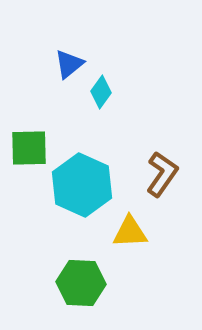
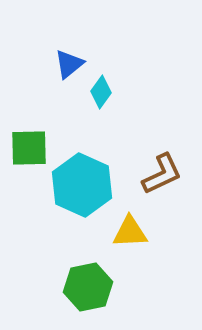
brown L-shape: rotated 30 degrees clockwise
green hexagon: moved 7 px right, 4 px down; rotated 15 degrees counterclockwise
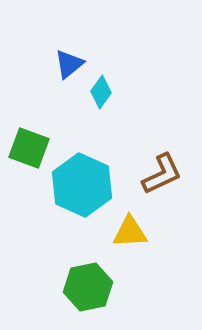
green square: rotated 21 degrees clockwise
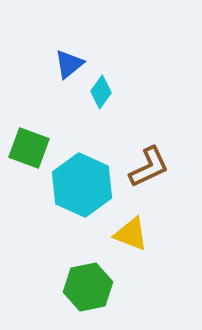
brown L-shape: moved 13 px left, 7 px up
yellow triangle: moved 1 px right, 2 px down; rotated 24 degrees clockwise
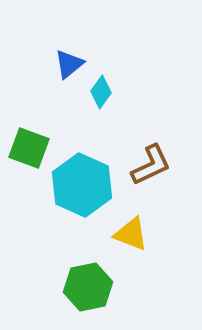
brown L-shape: moved 2 px right, 2 px up
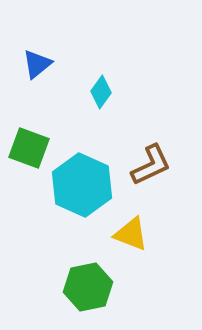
blue triangle: moved 32 px left
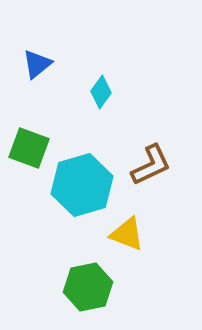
cyan hexagon: rotated 20 degrees clockwise
yellow triangle: moved 4 px left
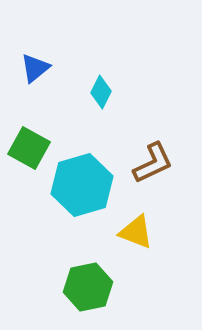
blue triangle: moved 2 px left, 4 px down
cyan diamond: rotated 8 degrees counterclockwise
green square: rotated 9 degrees clockwise
brown L-shape: moved 2 px right, 2 px up
yellow triangle: moved 9 px right, 2 px up
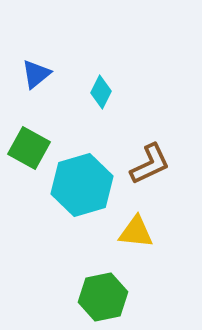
blue triangle: moved 1 px right, 6 px down
brown L-shape: moved 3 px left, 1 px down
yellow triangle: rotated 15 degrees counterclockwise
green hexagon: moved 15 px right, 10 px down
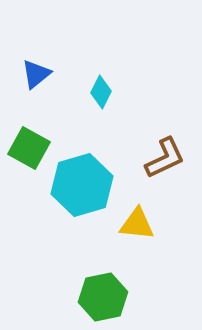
brown L-shape: moved 15 px right, 6 px up
yellow triangle: moved 1 px right, 8 px up
